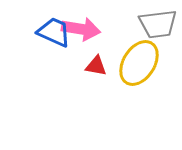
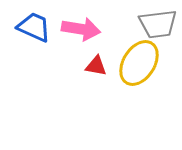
blue trapezoid: moved 20 px left, 5 px up
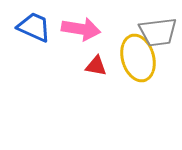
gray trapezoid: moved 8 px down
yellow ellipse: moved 1 px left, 5 px up; rotated 48 degrees counterclockwise
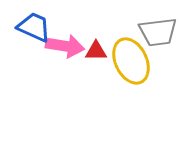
pink arrow: moved 16 px left, 17 px down
yellow ellipse: moved 7 px left, 3 px down; rotated 9 degrees counterclockwise
red triangle: moved 15 px up; rotated 10 degrees counterclockwise
